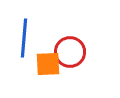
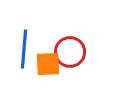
blue line: moved 11 px down
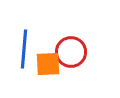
red circle: moved 1 px right
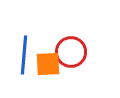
blue line: moved 6 px down
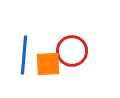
red circle: moved 1 px right, 1 px up
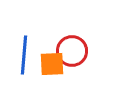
orange square: moved 4 px right
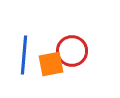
orange square: moved 1 px left; rotated 8 degrees counterclockwise
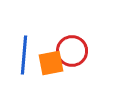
orange square: moved 1 px up
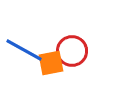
blue line: moved 5 px up; rotated 66 degrees counterclockwise
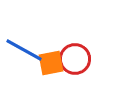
red circle: moved 3 px right, 8 px down
